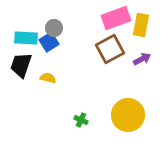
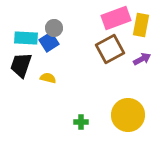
green cross: moved 2 px down; rotated 24 degrees counterclockwise
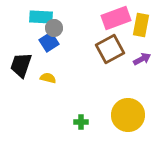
cyan rectangle: moved 15 px right, 21 px up
